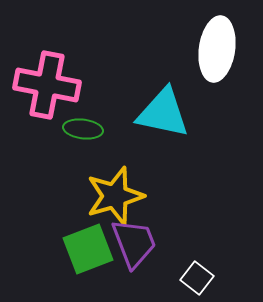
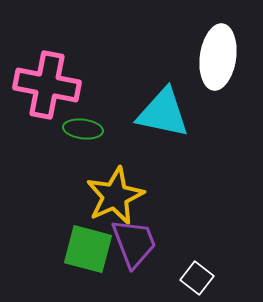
white ellipse: moved 1 px right, 8 px down
yellow star: rotated 8 degrees counterclockwise
green square: rotated 36 degrees clockwise
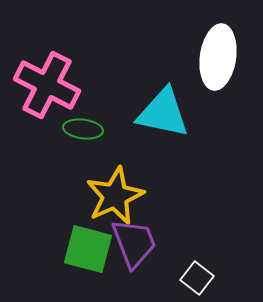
pink cross: rotated 16 degrees clockwise
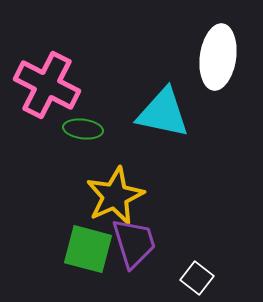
purple trapezoid: rotated 4 degrees clockwise
